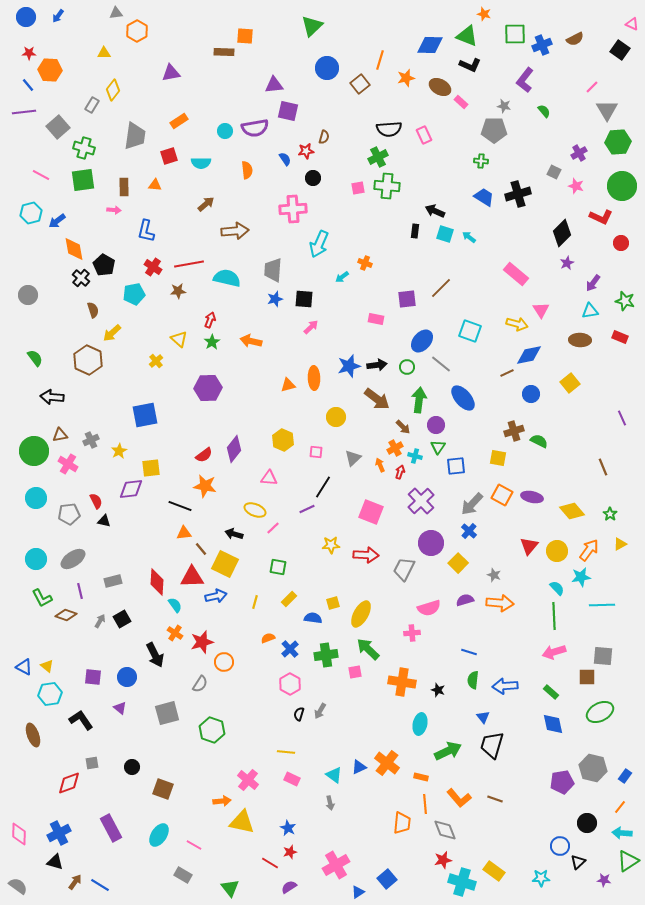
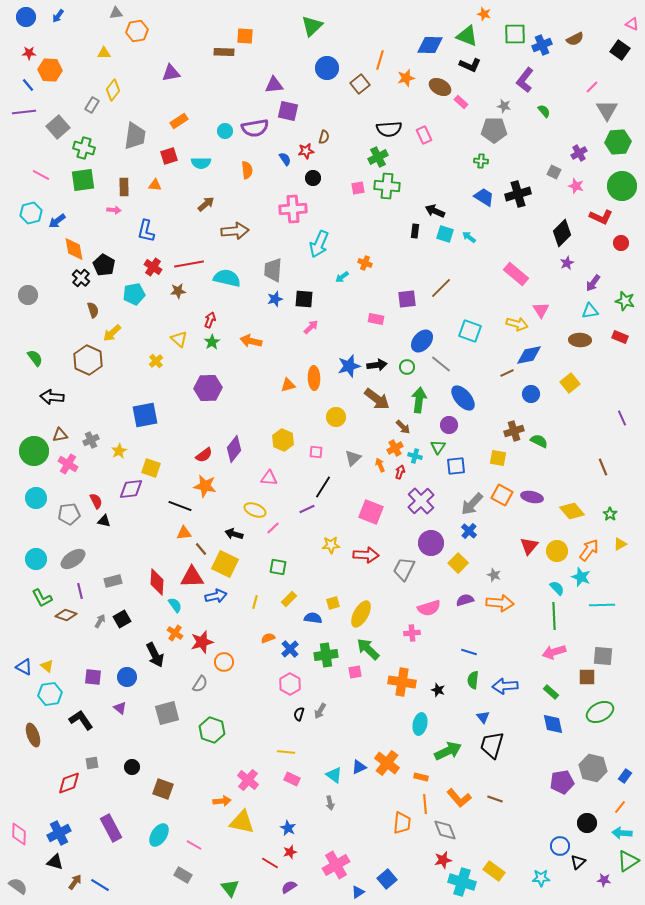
orange hexagon at (137, 31): rotated 20 degrees clockwise
purple circle at (436, 425): moved 13 px right
yellow square at (151, 468): rotated 24 degrees clockwise
cyan star at (581, 577): rotated 30 degrees clockwise
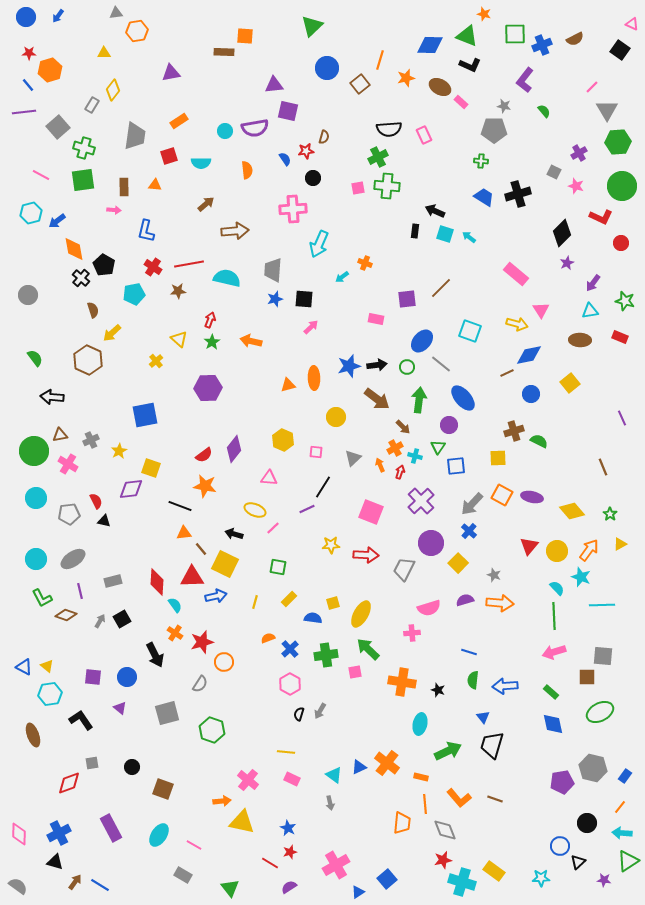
orange hexagon at (50, 70): rotated 20 degrees counterclockwise
yellow square at (498, 458): rotated 12 degrees counterclockwise
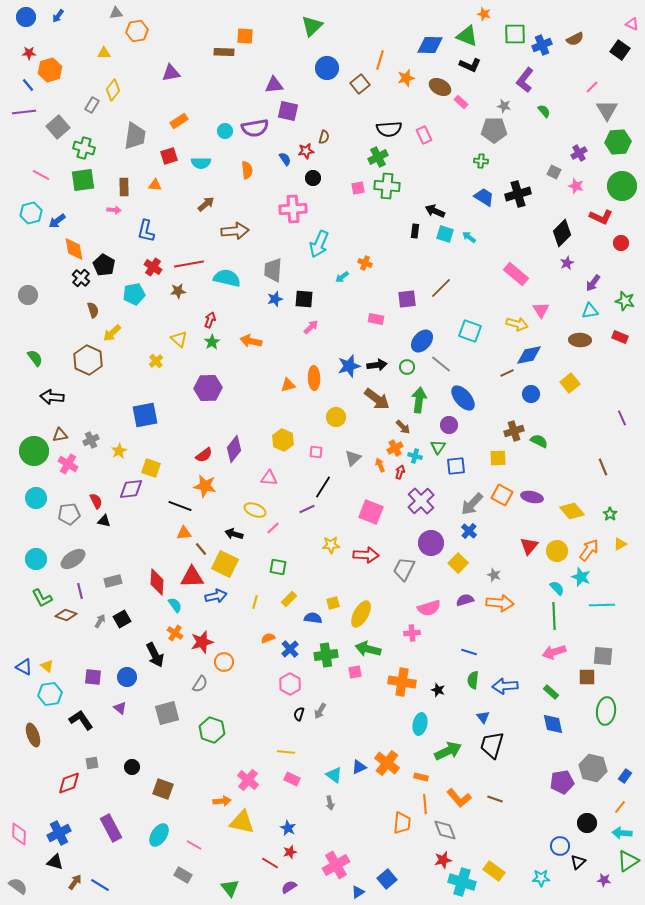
green arrow at (368, 649): rotated 30 degrees counterclockwise
green ellipse at (600, 712): moved 6 px right, 1 px up; rotated 56 degrees counterclockwise
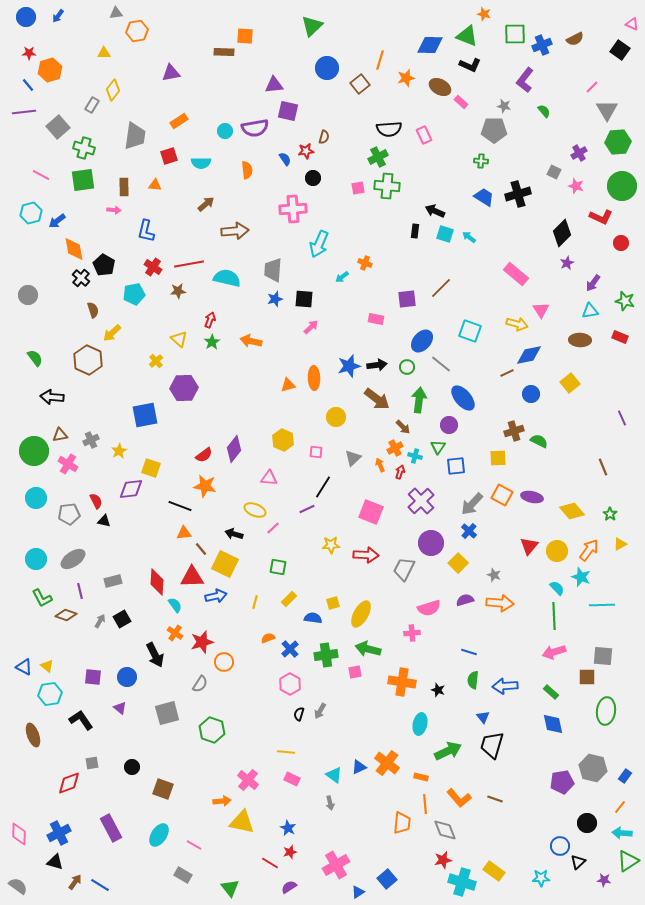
purple hexagon at (208, 388): moved 24 px left
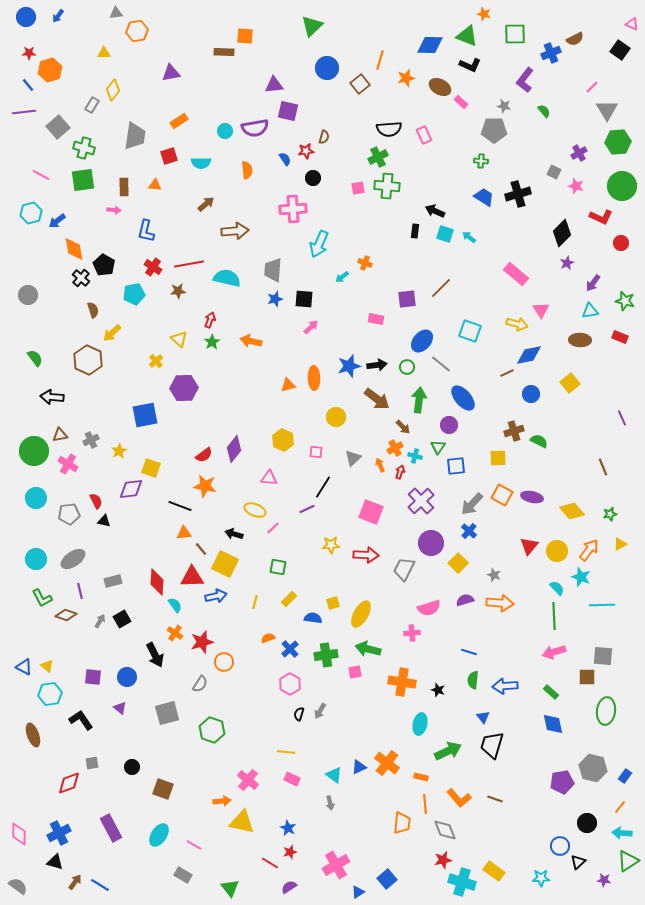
blue cross at (542, 45): moved 9 px right, 8 px down
green star at (610, 514): rotated 24 degrees clockwise
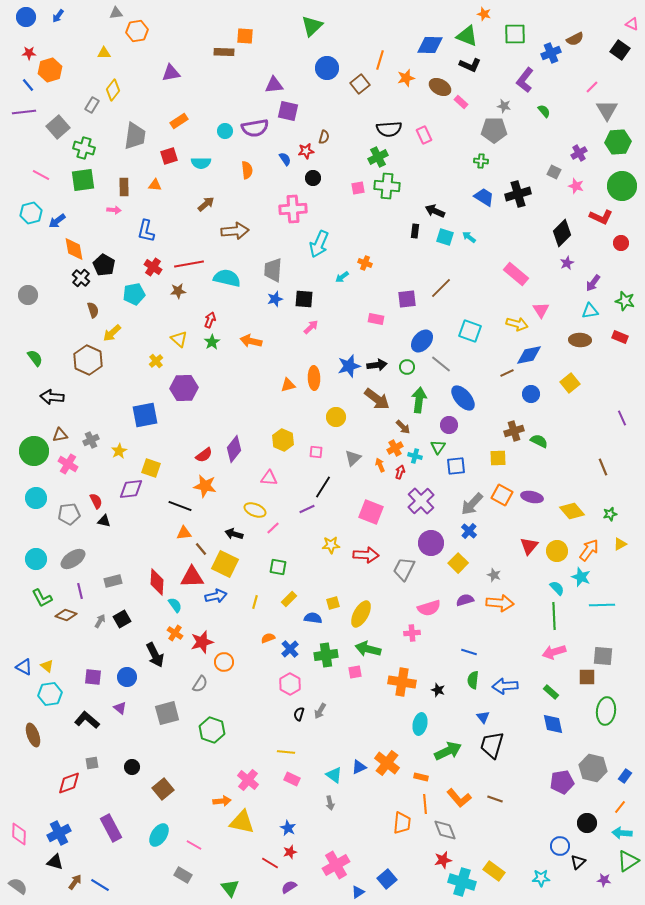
cyan square at (445, 234): moved 3 px down
black L-shape at (81, 720): moved 6 px right; rotated 15 degrees counterclockwise
brown square at (163, 789): rotated 30 degrees clockwise
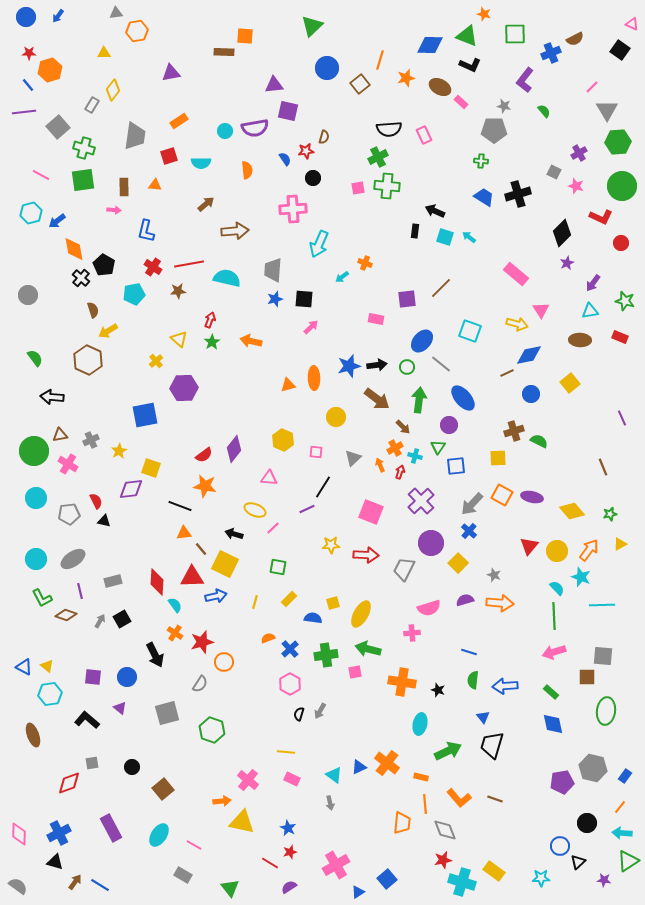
yellow arrow at (112, 333): moved 4 px left, 2 px up; rotated 12 degrees clockwise
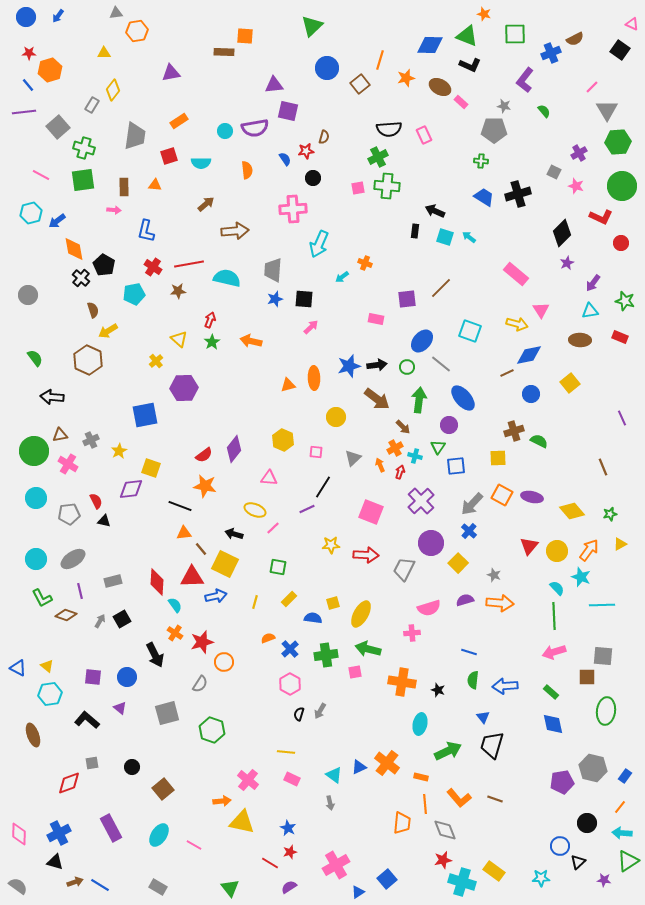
blue triangle at (24, 667): moved 6 px left, 1 px down
gray rectangle at (183, 875): moved 25 px left, 12 px down
brown arrow at (75, 882): rotated 35 degrees clockwise
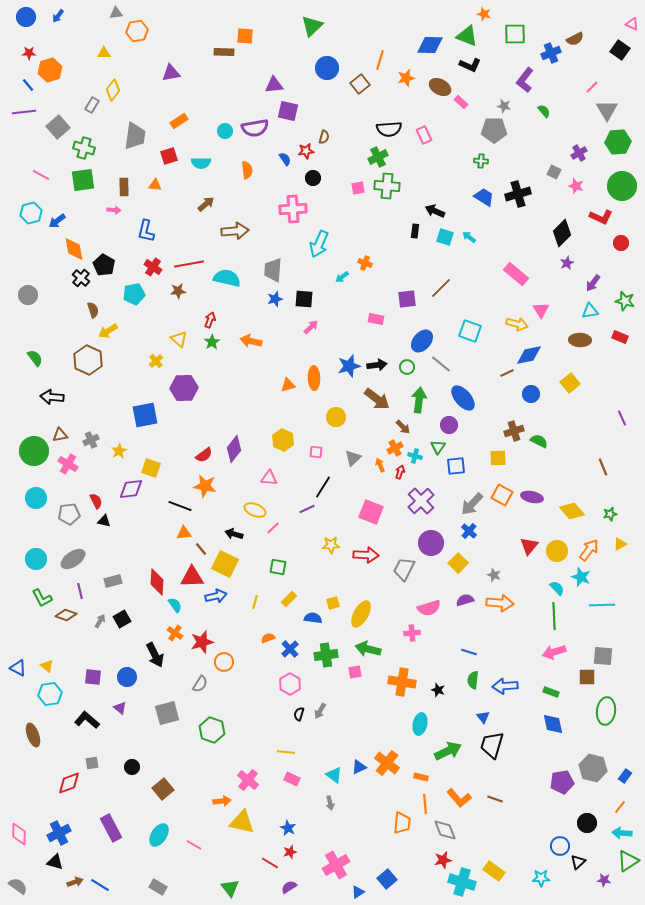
green rectangle at (551, 692): rotated 21 degrees counterclockwise
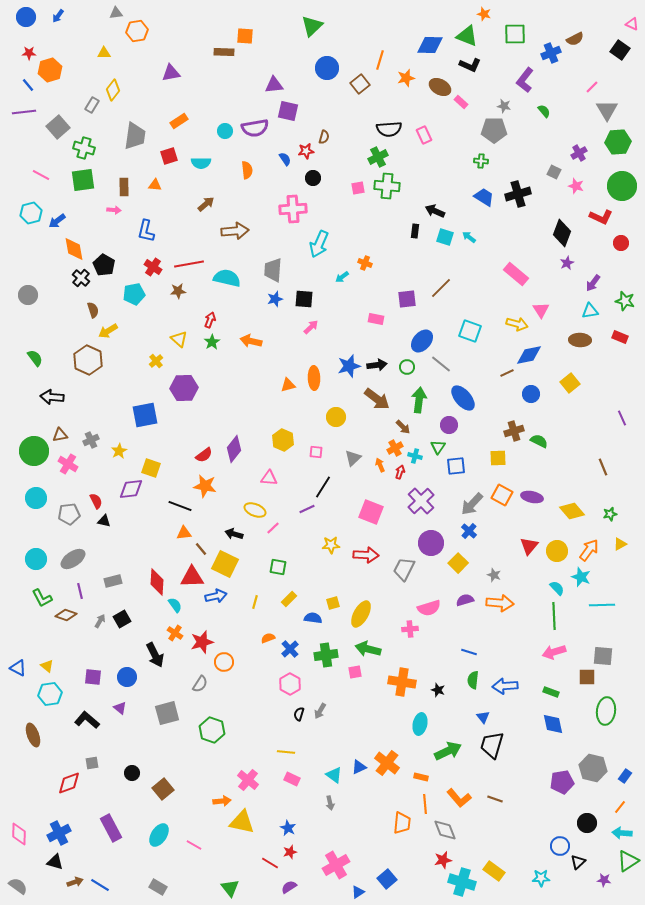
black diamond at (562, 233): rotated 24 degrees counterclockwise
pink cross at (412, 633): moved 2 px left, 4 px up
black circle at (132, 767): moved 6 px down
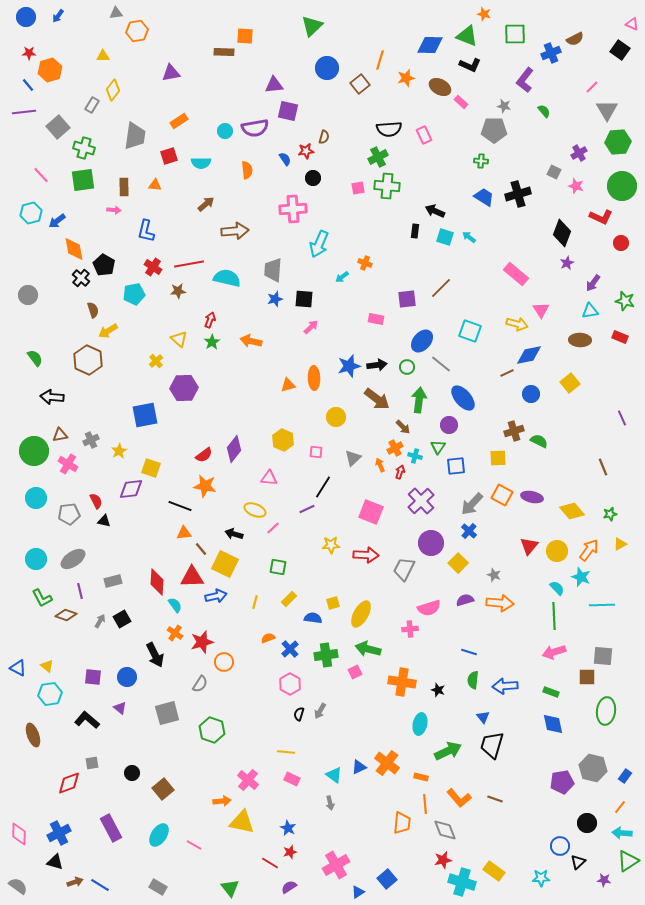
yellow triangle at (104, 53): moved 1 px left, 3 px down
pink line at (41, 175): rotated 18 degrees clockwise
pink square at (355, 672): rotated 16 degrees counterclockwise
